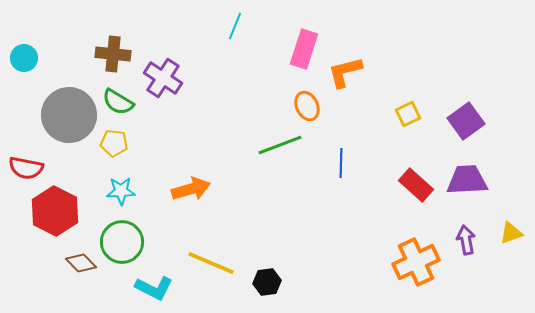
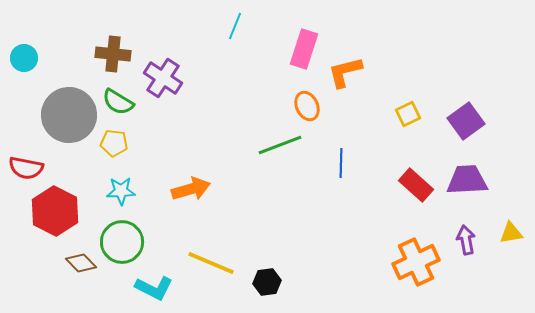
yellow triangle: rotated 10 degrees clockwise
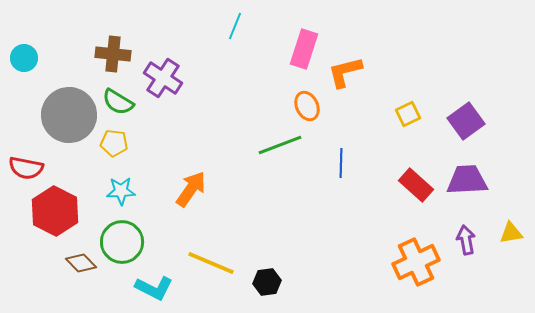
orange arrow: rotated 39 degrees counterclockwise
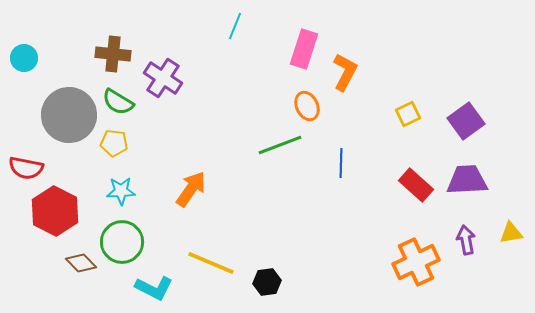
orange L-shape: rotated 132 degrees clockwise
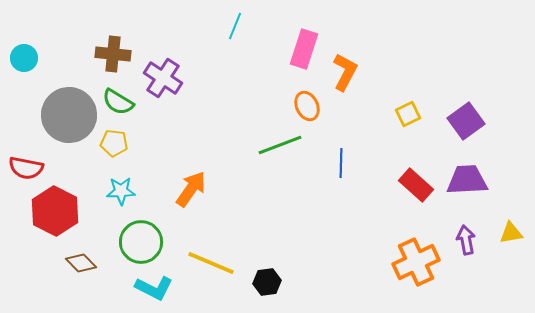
green circle: moved 19 px right
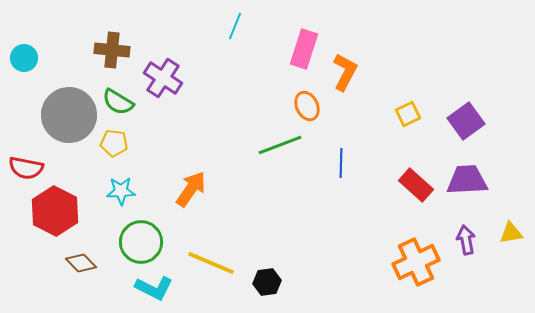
brown cross: moved 1 px left, 4 px up
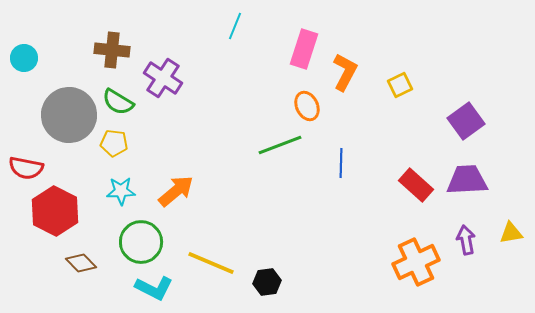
yellow square: moved 8 px left, 29 px up
orange arrow: moved 15 px left, 2 px down; rotated 15 degrees clockwise
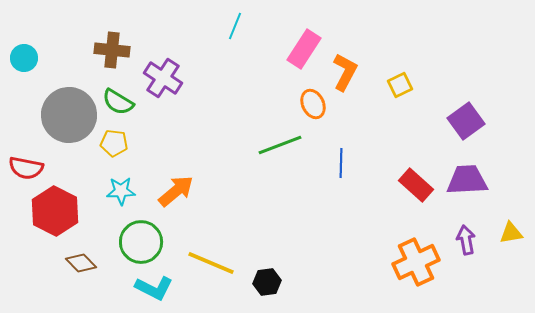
pink rectangle: rotated 15 degrees clockwise
orange ellipse: moved 6 px right, 2 px up
